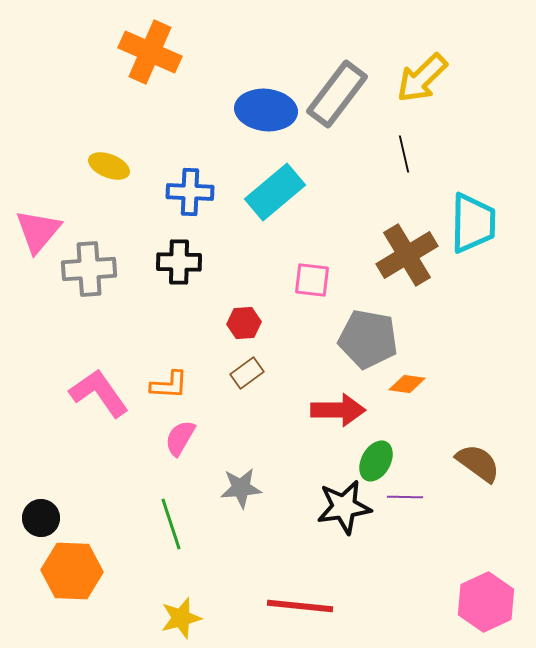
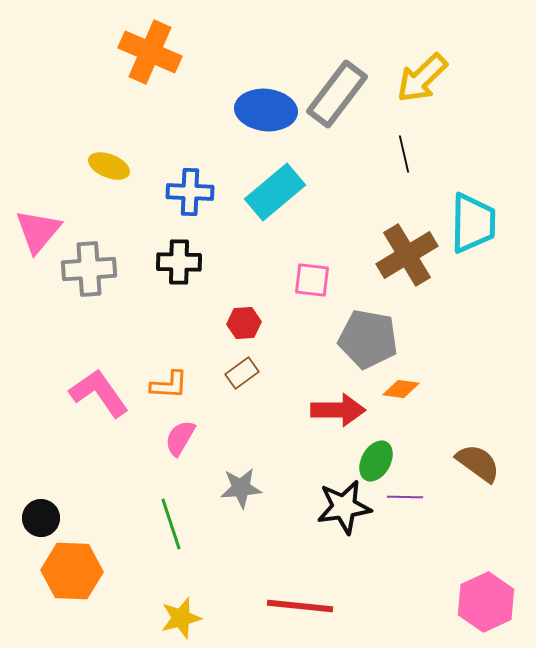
brown rectangle: moved 5 px left
orange diamond: moved 6 px left, 5 px down
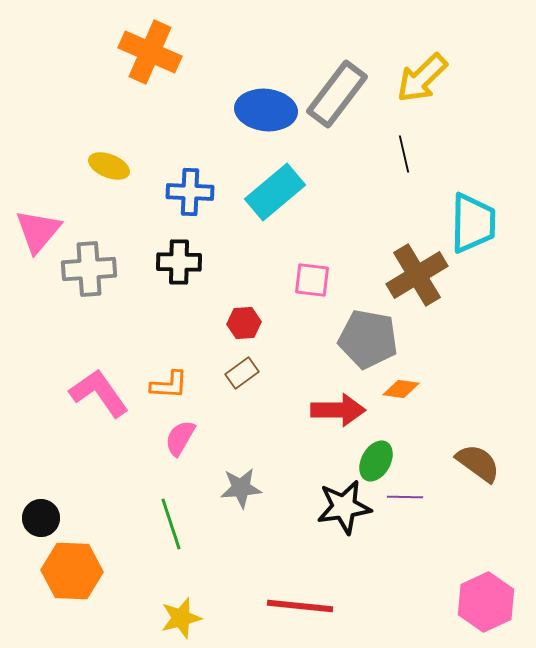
brown cross: moved 10 px right, 20 px down
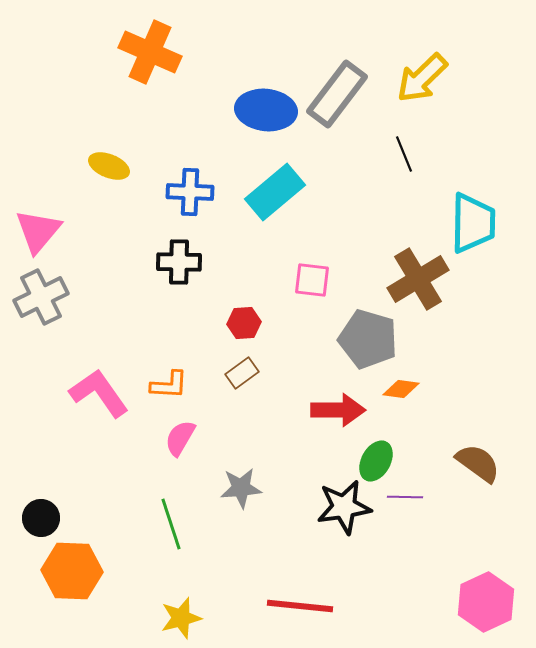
black line: rotated 9 degrees counterclockwise
gray cross: moved 48 px left, 28 px down; rotated 22 degrees counterclockwise
brown cross: moved 1 px right, 4 px down
gray pentagon: rotated 6 degrees clockwise
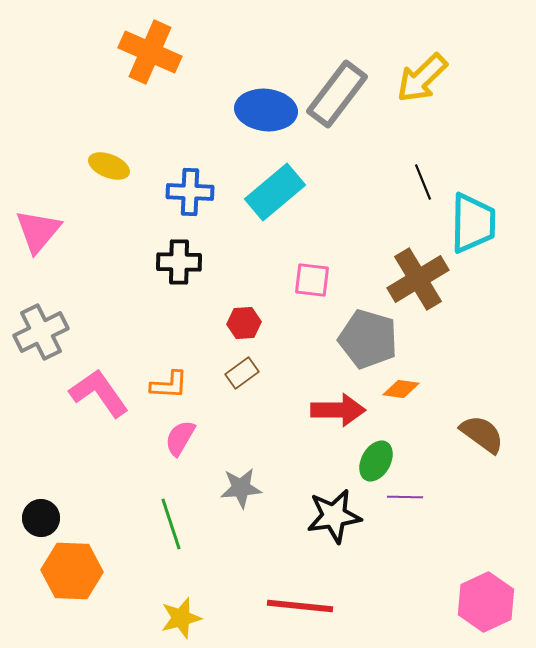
black line: moved 19 px right, 28 px down
gray cross: moved 35 px down
brown semicircle: moved 4 px right, 29 px up
black star: moved 10 px left, 9 px down
